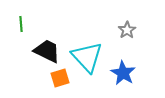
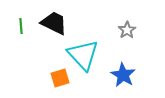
green line: moved 2 px down
black trapezoid: moved 7 px right, 28 px up
cyan triangle: moved 4 px left, 2 px up
blue star: moved 2 px down
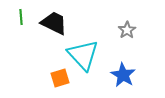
green line: moved 9 px up
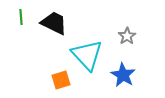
gray star: moved 6 px down
cyan triangle: moved 4 px right
orange square: moved 1 px right, 2 px down
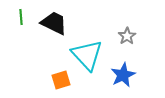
blue star: rotated 15 degrees clockwise
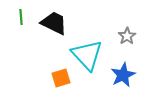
orange square: moved 2 px up
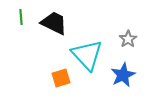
gray star: moved 1 px right, 3 px down
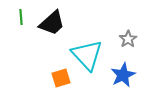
black trapezoid: moved 2 px left; rotated 112 degrees clockwise
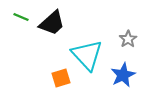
green line: rotated 63 degrees counterclockwise
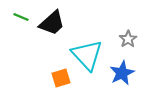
blue star: moved 1 px left, 2 px up
